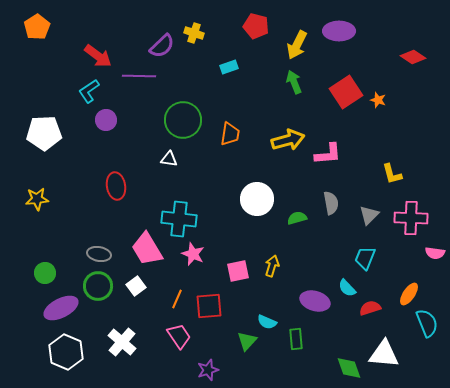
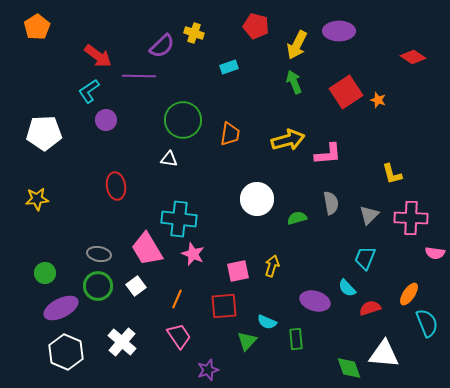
red square at (209, 306): moved 15 px right
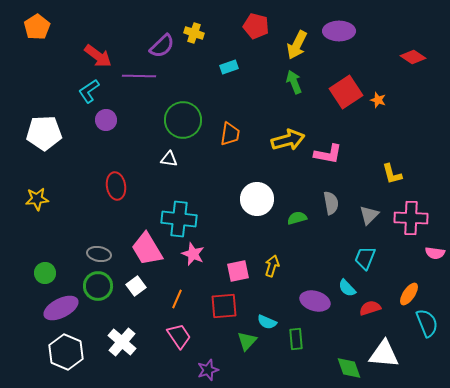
pink L-shape at (328, 154): rotated 16 degrees clockwise
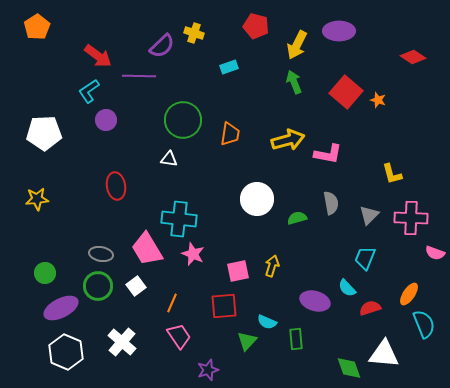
red square at (346, 92): rotated 16 degrees counterclockwise
pink semicircle at (435, 253): rotated 12 degrees clockwise
gray ellipse at (99, 254): moved 2 px right
orange line at (177, 299): moved 5 px left, 4 px down
cyan semicircle at (427, 323): moved 3 px left, 1 px down
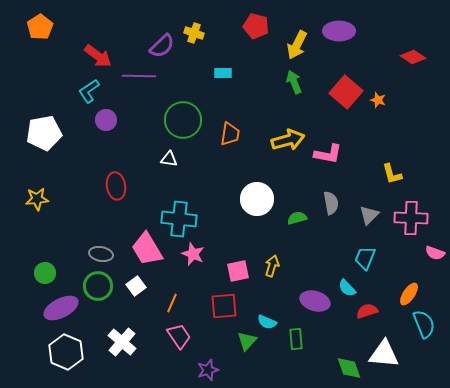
orange pentagon at (37, 27): moved 3 px right
cyan rectangle at (229, 67): moved 6 px left, 6 px down; rotated 18 degrees clockwise
white pentagon at (44, 133): rotated 8 degrees counterclockwise
red semicircle at (370, 308): moved 3 px left, 3 px down
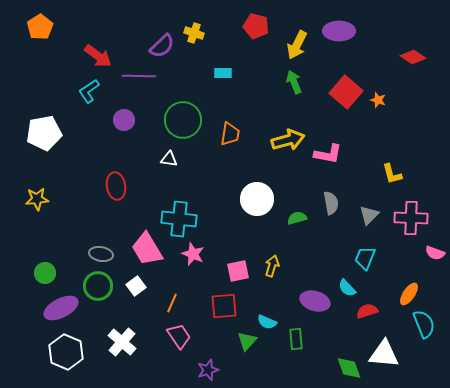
purple circle at (106, 120): moved 18 px right
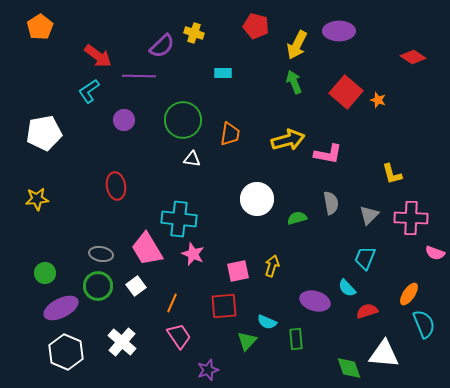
white triangle at (169, 159): moved 23 px right
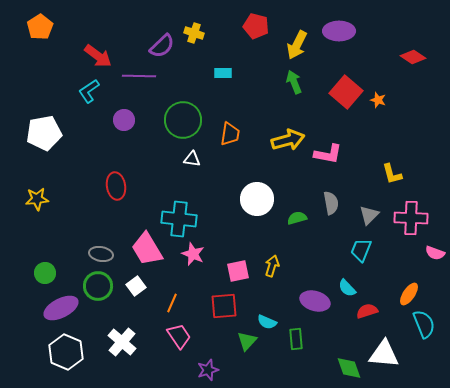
cyan trapezoid at (365, 258): moved 4 px left, 8 px up
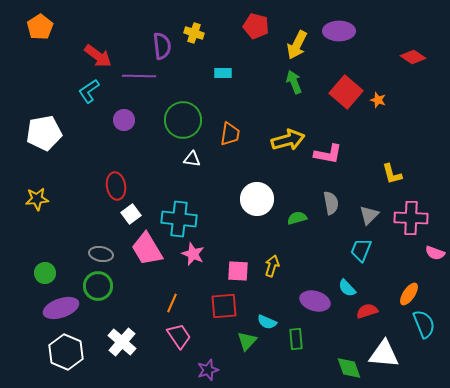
purple semicircle at (162, 46): rotated 52 degrees counterclockwise
pink square at (238, 271): rotated 15 degrees clockwise
white square at (136, 286): moved 5 px left, 72 px up
purple ellipse at (61, 308): rotated 8 degrees clockwise
